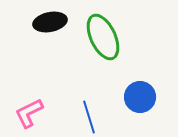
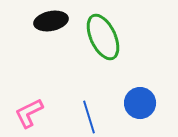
black ellipse: moved 1 px right, 1 px up
blue circle: moved 6 px down
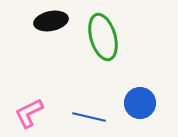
green ellipse: rotated 9 degrees clockwise
blue line: rotated 60 degrees counterclockwise
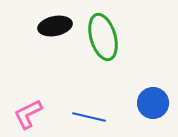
black ellipse: moved 4 px right, 5 px down
blue circle: moved 13 px right
pink L-shape: moved 1 px left, 1 px down
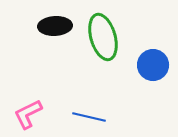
black ellipse: rotated 8 degrees clockwise
blue circle: moved 38 px up
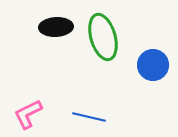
black ellipse: moved 1 px right, 1 px down
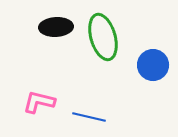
pink L-shape: moved 11 px right, 12 px up; rotated 40 degrees clockwise
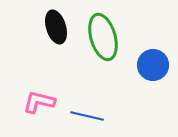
black ellipse: rotated 76 degrees clockwise
blue line: moved 2 px left, 1 px up
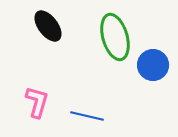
black ellipse: moved 8 px left, 1 px up; rotated 20 degrees counterclockwise
green ellipse: moved 12 px right
pink L-shape: moved 2 px left; rotated 92 degrees clockwise
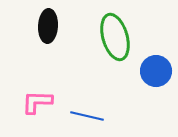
black ellipse: rotated 40 degrees clockwise
blue circle: moved 3 px right, 6 px down
pink L-shape: rotated 104 degrees counterclockwise
